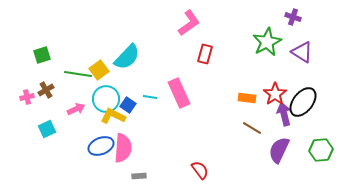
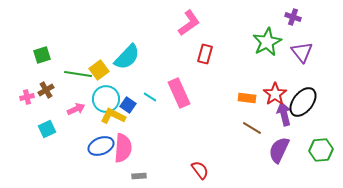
purple triangle: rotated 20 degrees clockwise
cyan line: rotated 24 degrees clockwise
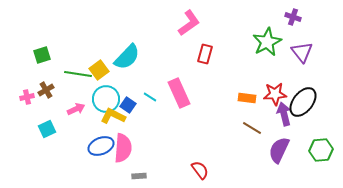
red star: rotated 30 degrees clockwise
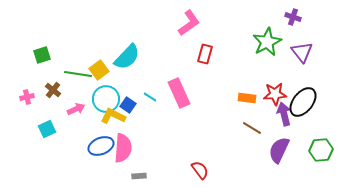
brown cross: moved 7 px right; rotated 21 degrees counterclockwise
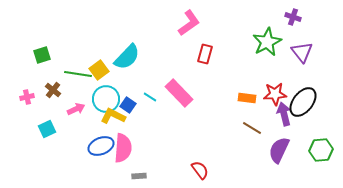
pink rectangle: rotated 20 degrees counterclockwise
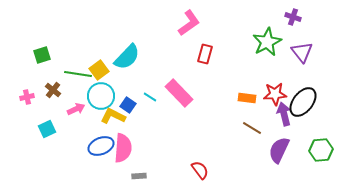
cyan circle: moved 5 px left, 3 px up
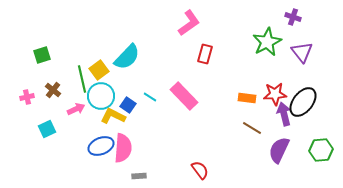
green line: moved 4 px right, 5 px down; rotated 68 degrees clockwise
pink rectangle: moved 5 px right, 3 px down
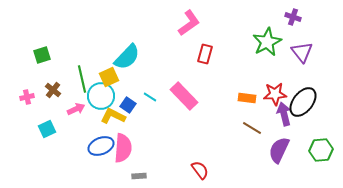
yellow square: moved 10 px right, 7 px down; rotated 12 degrees clockwise
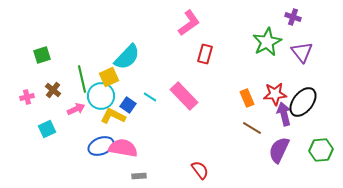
orange rectangle: rotated 60 degrees clockwise
pink semicircle: rotated 84 degrees counterclockwise
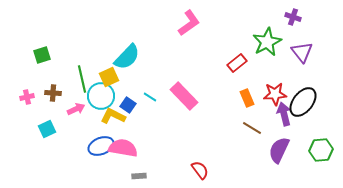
red rectangle: moved 32 px right, 9 px down; rotated 36 degrees clockwise
brown cross: moved 3 px down; rotated 35 degrees counterclockwise
